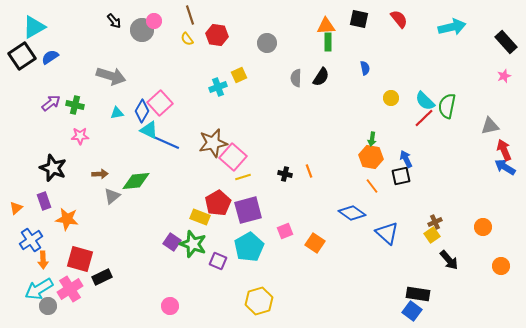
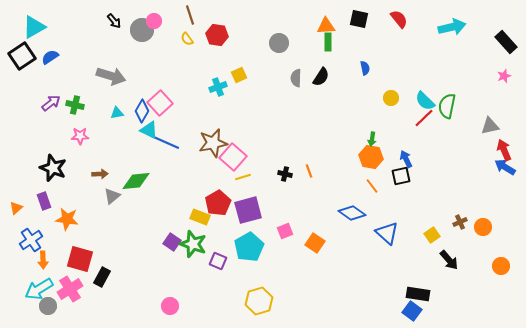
gray circle at (267, 43): moved 12 px right
brown cross at (435, 222): moved 25 px right
black rectangle at (102, 277): rotated 36 degrees counterclockwise
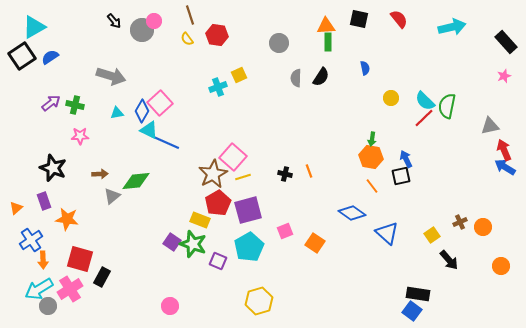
brown star at (213, 143): moved 31 px down; rotated 16 degrees counterclockwise
yellow rectangle at (200, 217): moved 3 px down
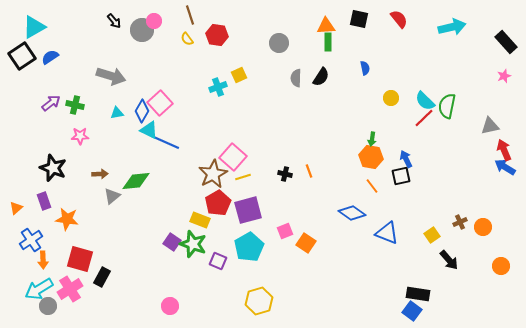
blue triangle at (387, 233): rotated 20 degrees counterclockwise
orange square at (315, 243): moved 9 px left
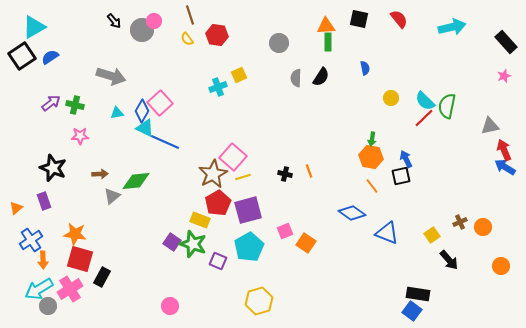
cyan triangle at (149, 130): moved 4 px left, 2 px up
orange star at (67, 219): moved 8 px right, 15 px down
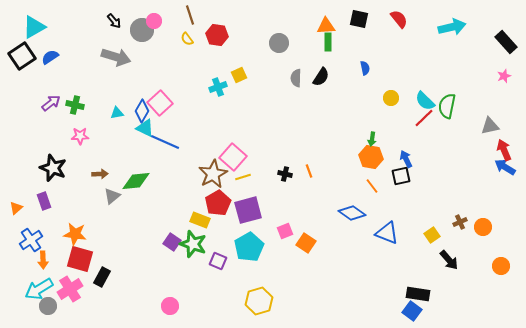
gray arrow at (111, 76): moved 5 px right, 19 px up
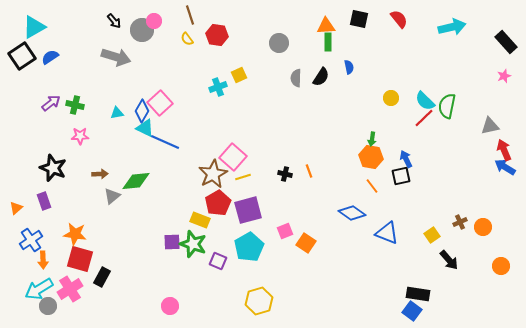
blue semicircle at (365, 68): moved 16 px left, 1 px up
purple square at (172, 242): rotated 36 degrees counterclockwise
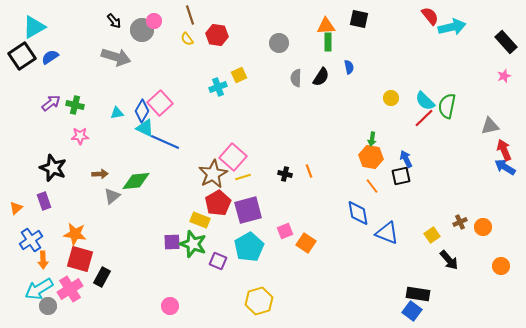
red semicircle at (399, 19): moved 31 px right, 3 px up
blue diamond at (352, 213): moved 6 px right; rotated 44 degrees clockwise
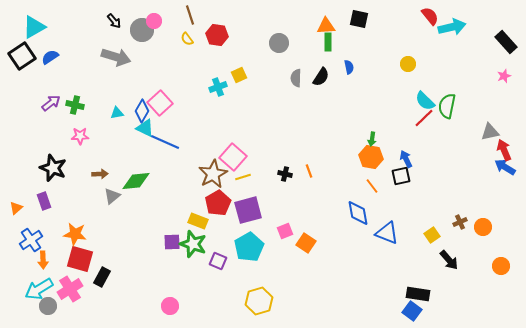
yellow circle at (391, 98): moved 17 px right, 34 px up
gray triangle at (490, 126): moved 6 px down
yellow rectangle at (200, 220): moved 2 px left, 1 px down
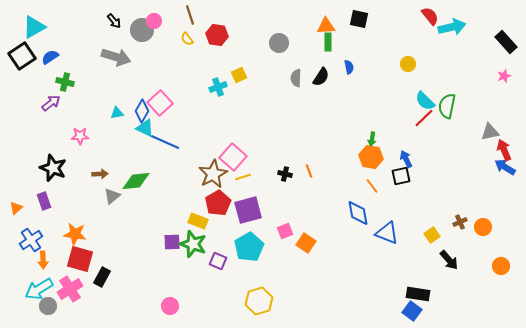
green cross at (75, 105): moved 10 px left, 23 px up
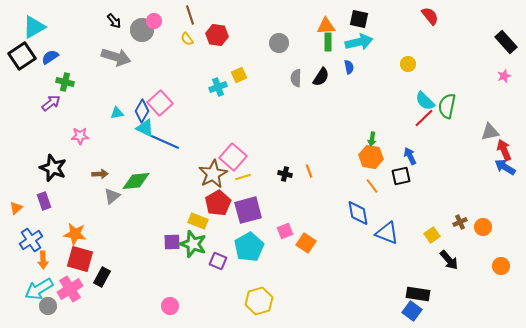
cyan arrow at (452, 27): moved 93 px left, 15 px down
blue arrow at (406, 159): moved 4 px right, 3 px up
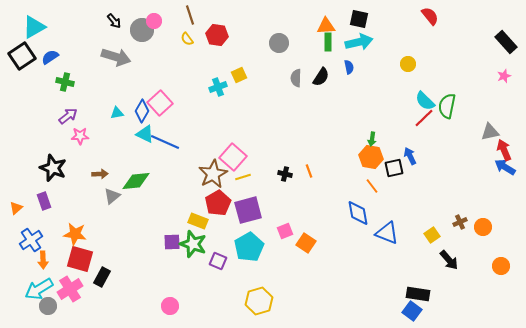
purple arrow at (51, 103): moved 17 px right, 13 px down
cyan triangle at (145, 128): moved 6 px down
black square at (401, 176): moved 7 px left, 8 px up
